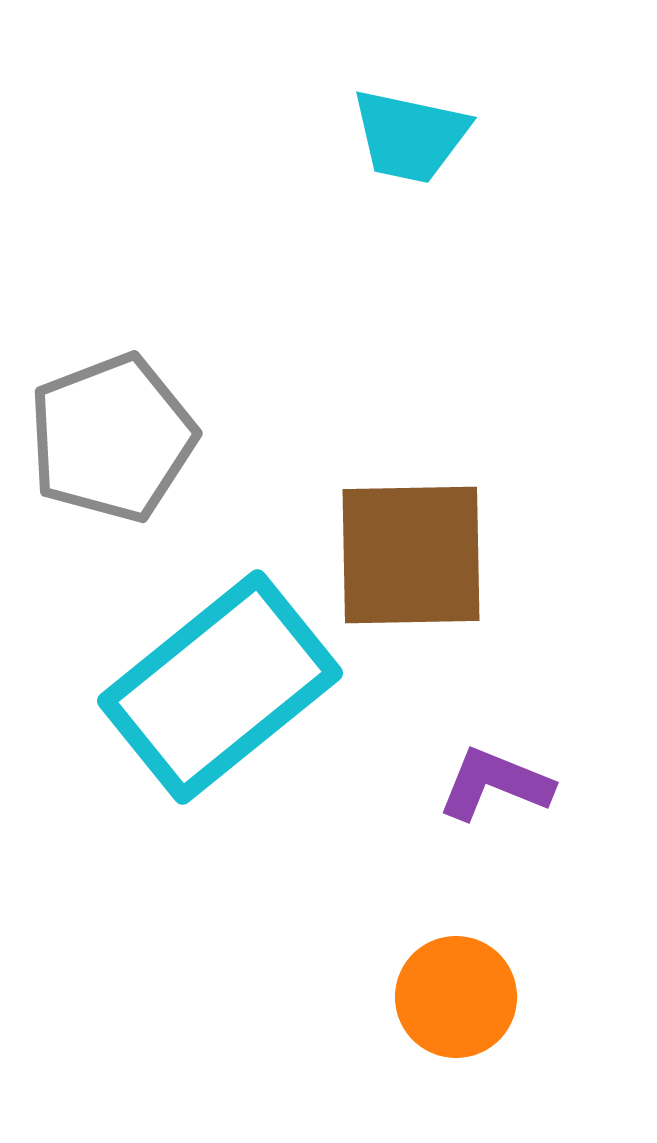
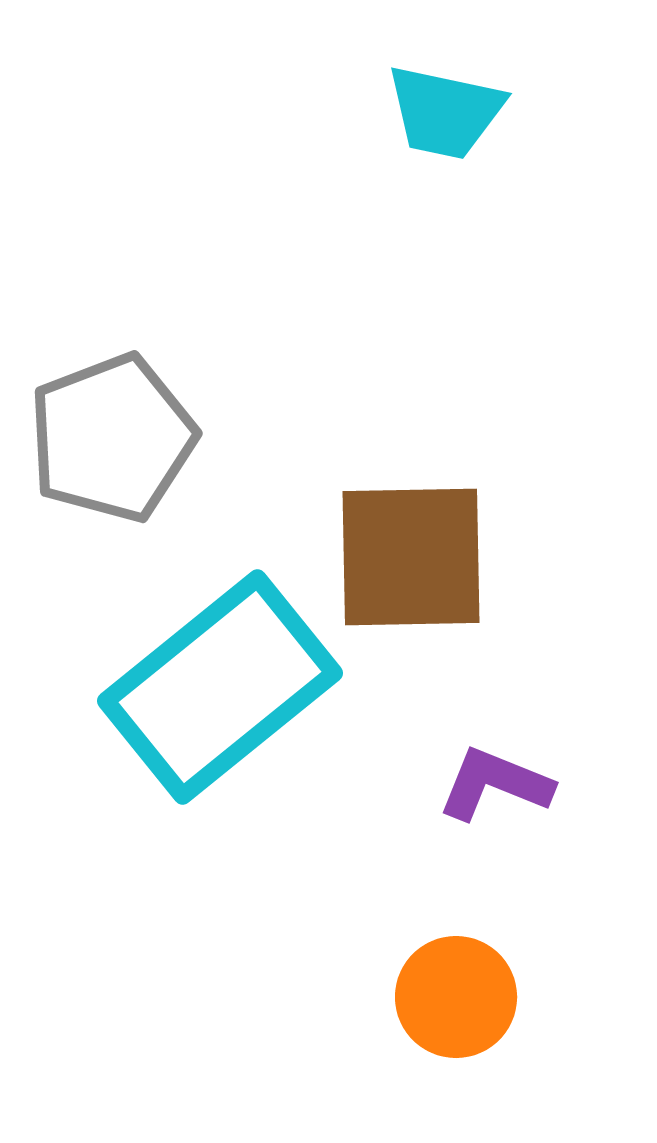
cyan trapezoid: moved 35 px right, 24 px up
brown square: moved 2 px down
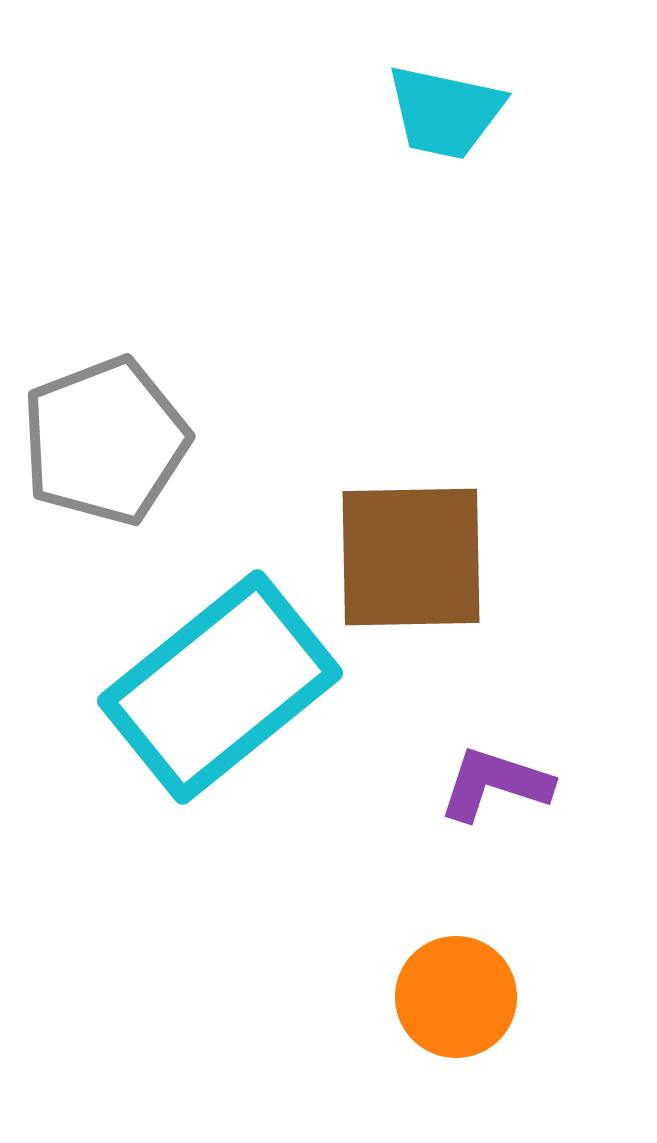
gray pentagon: moved 7 px left, 3 px down
purple L-shape: rotated 4 degrees counterclockwise
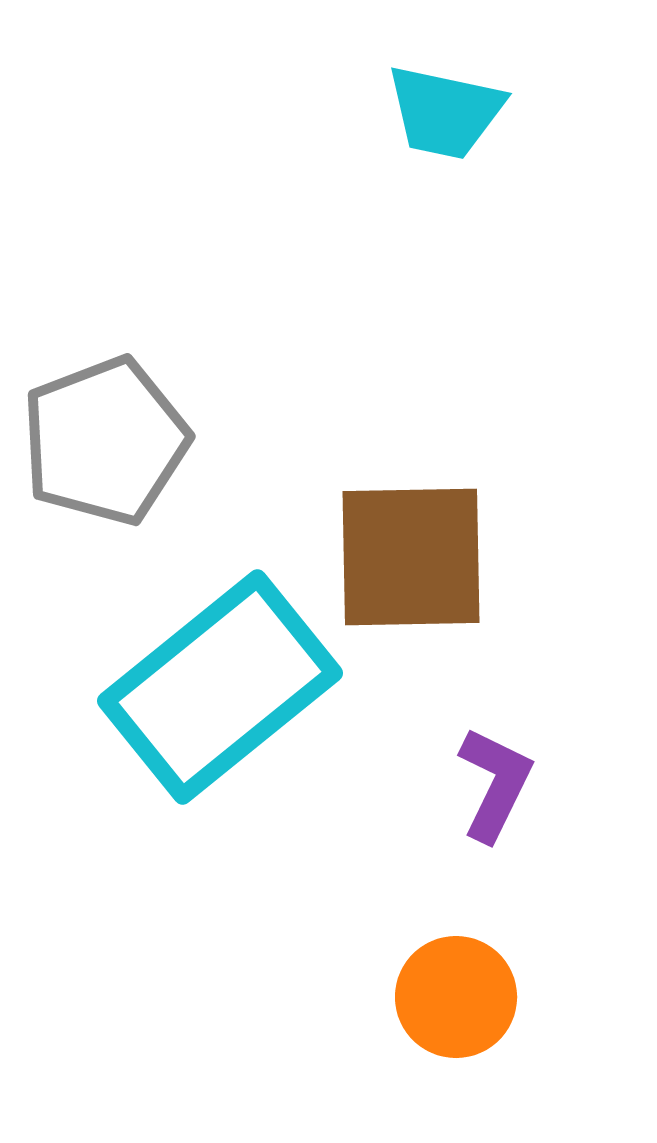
purple L-shape: rotated 98 degrees clockwise
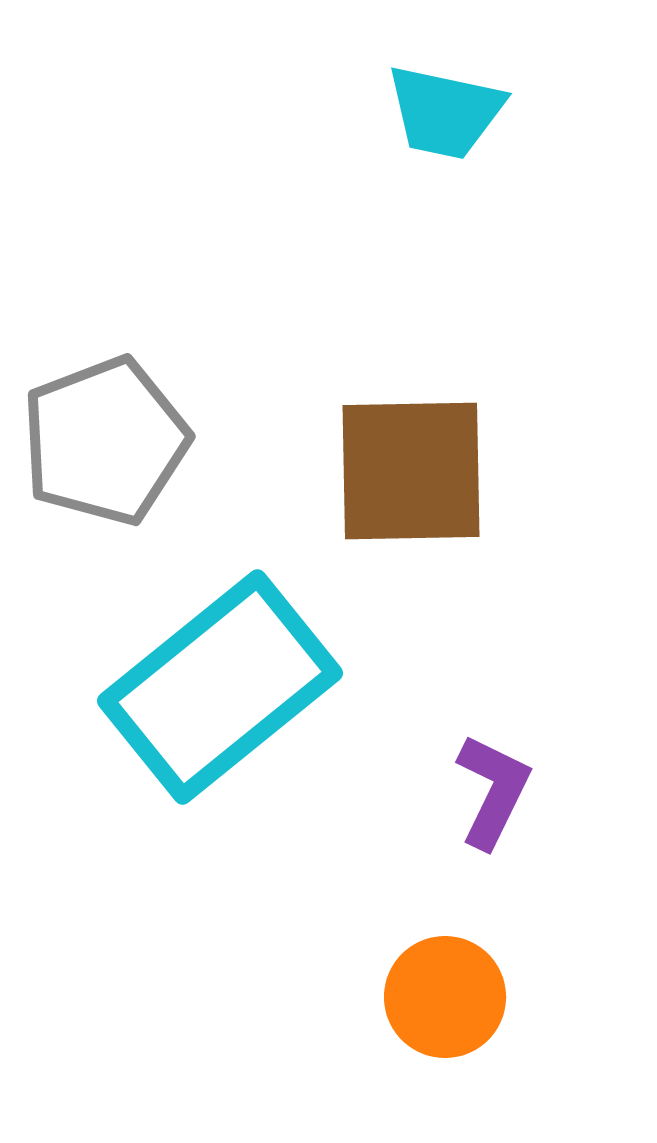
brown square: moved 86 px up
purple L-shape: moved 2 px left, 7 px down
orange circle: moved 11 px left
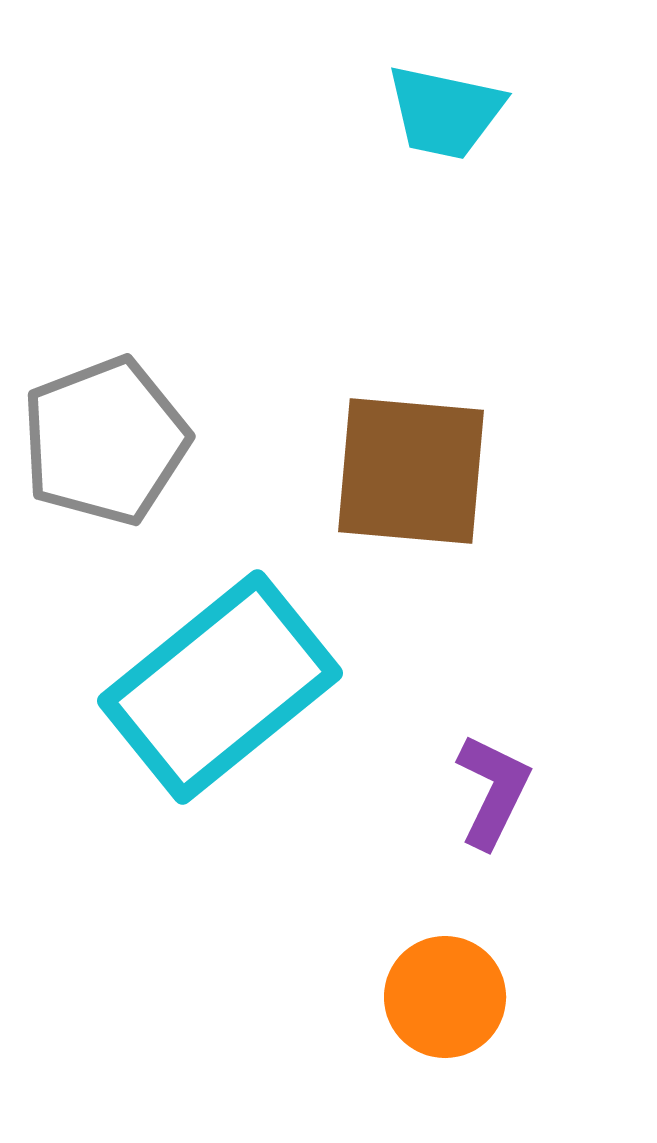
brown square: rotated 6 degrees clockwise
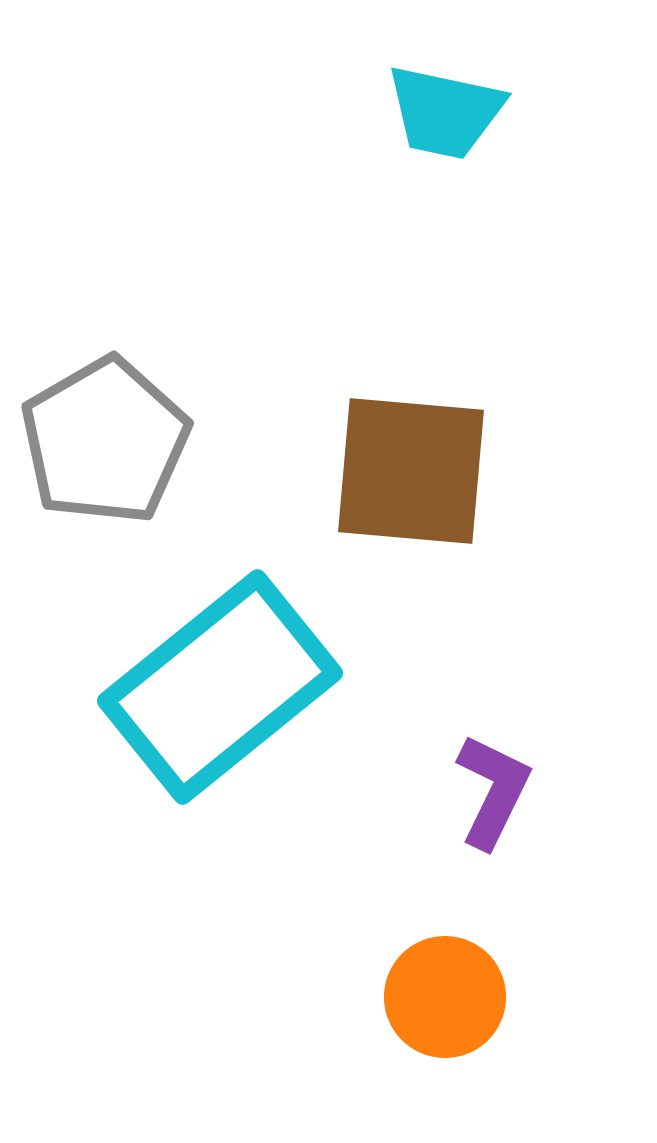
gray pentagon: rotated 9 degrees counterclockwise
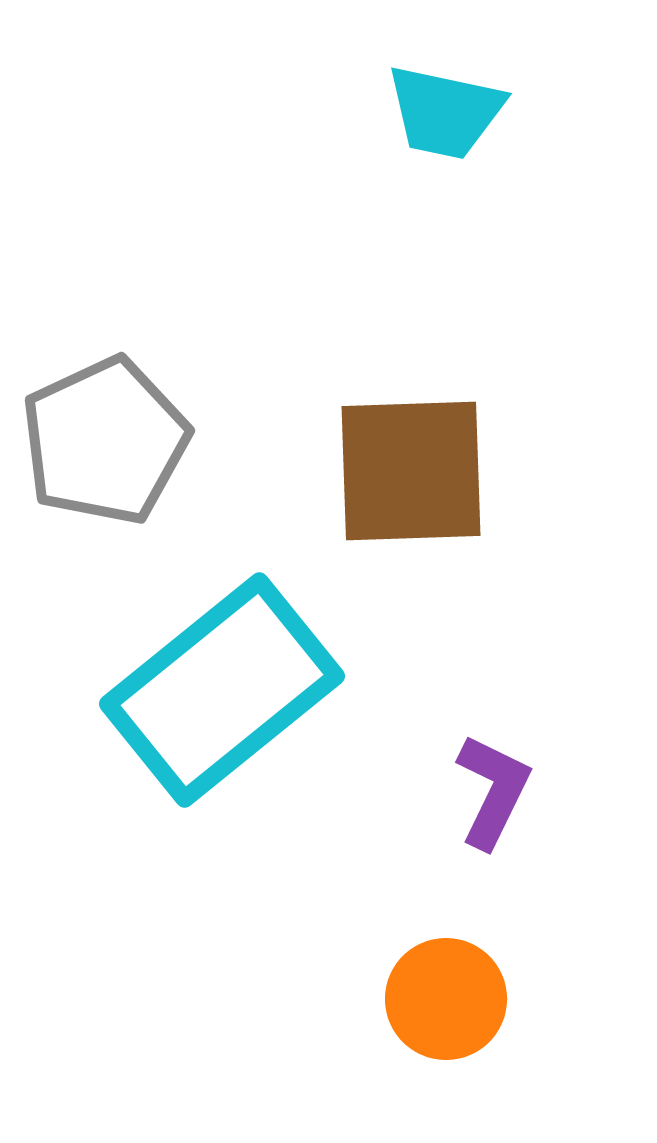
gray pentagon: rotated 5 degrees clockwise
brown square: rotated 7 degrees counterclockwise
cyan rectangle: moved 2 px right, 3 px down
orange circle: moved 1 px right, 2 px down
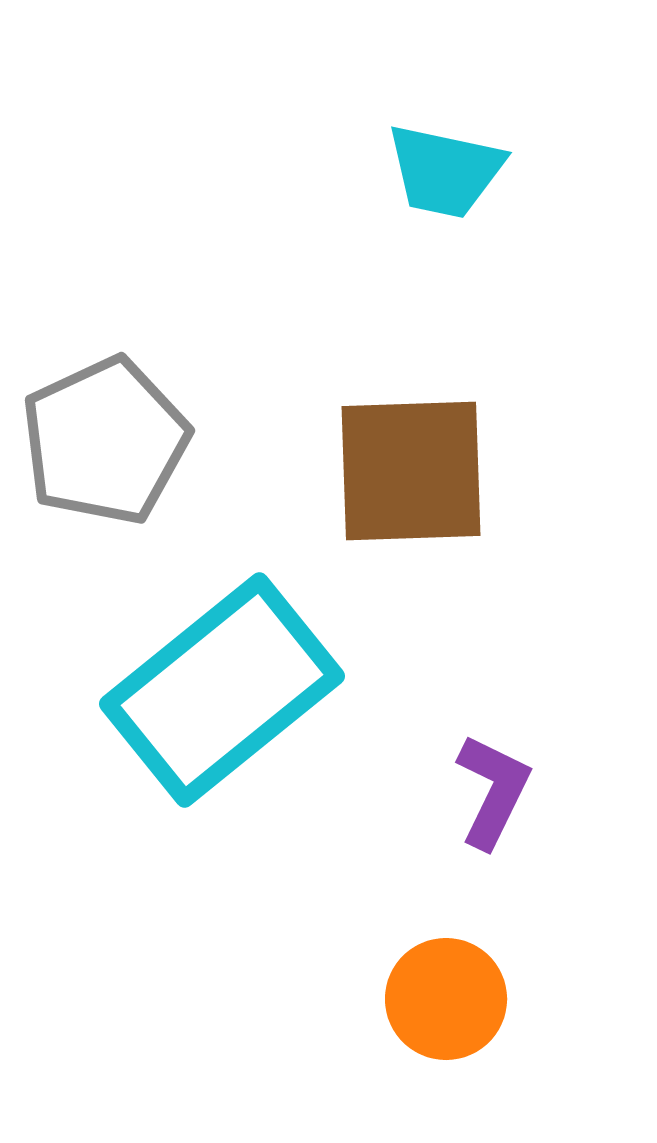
cyan trapezoid: moved 59 px down
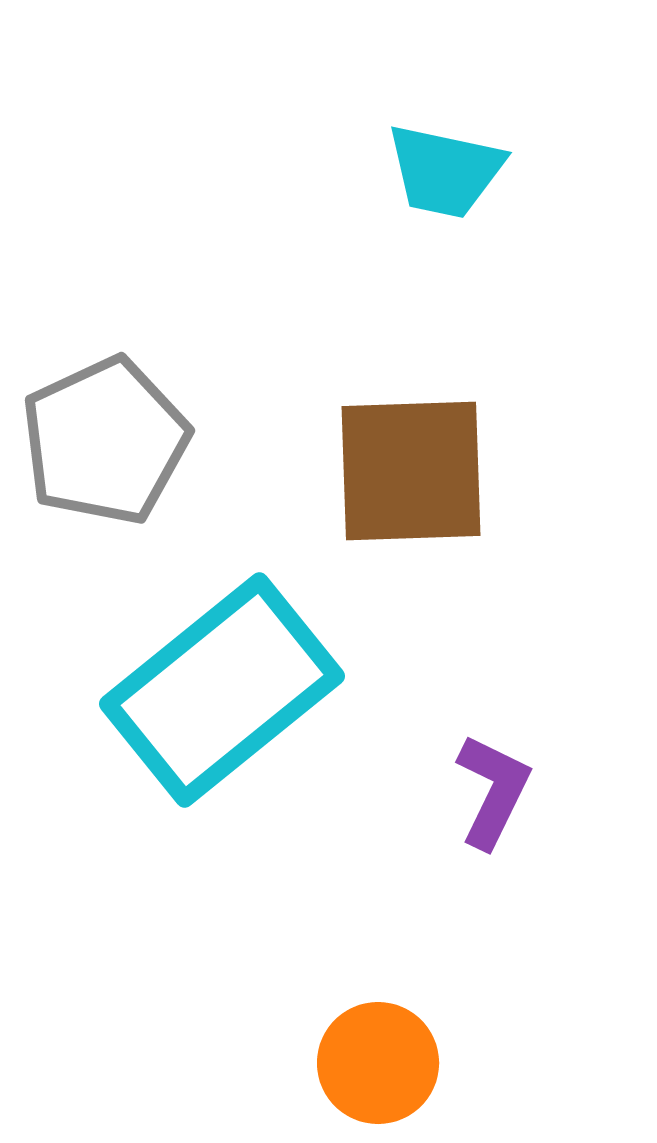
orange circle: moved 68 px left, 64 px down
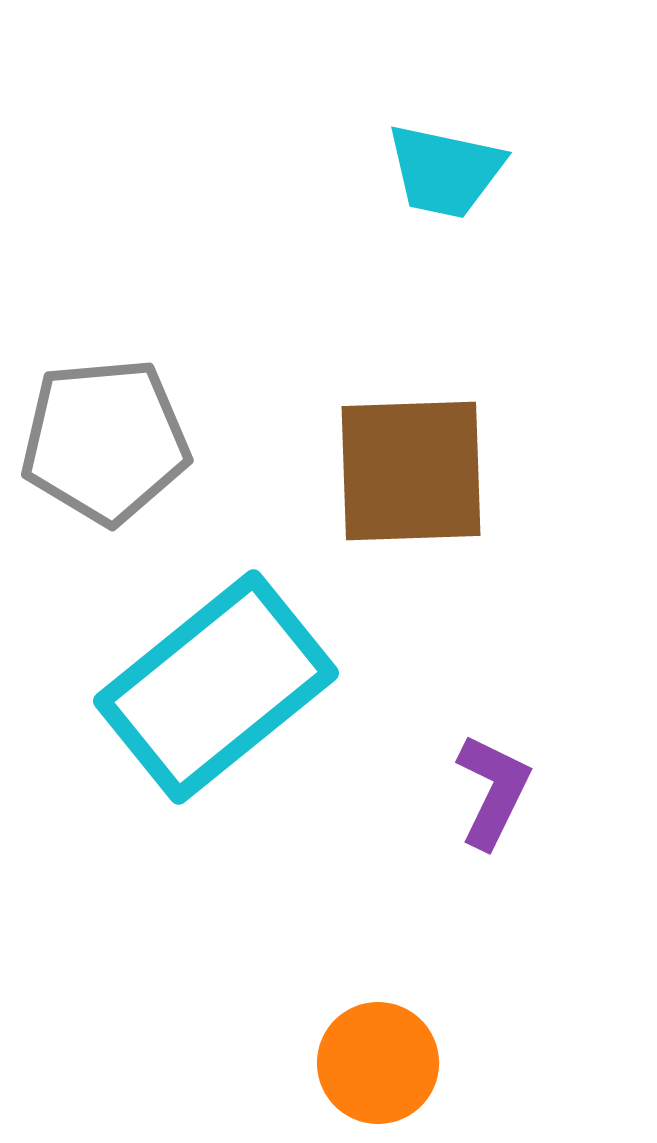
gray pentagon: rotated 20 degrees clockwise
cyan rectangle: moved 6 px left, 3 px up
